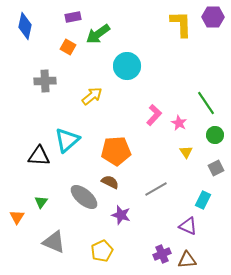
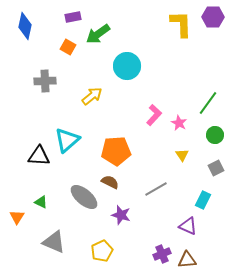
green line: moved 2 px right; rotated 70 degrees clockwise
yellow triangle: moved 4 px left, 3 px down
green triangle: rotated 40 degrees counterclockwise
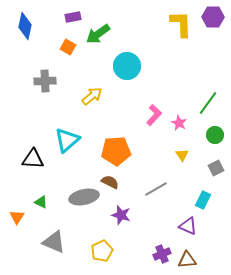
black triangle: moved 6 px left, 3 px down
gray ellipse: rotated 52 degrees counterclockwise
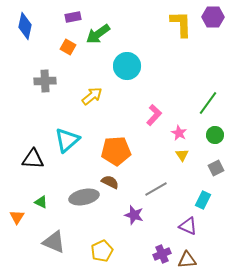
pink star: moved 10 px down
purple star: moved 13 px right
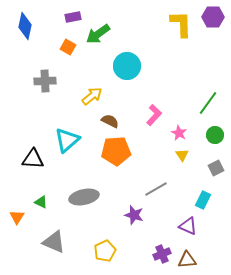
brown semicircle: moved 61 px up
yellow pentagon: moved 3 px right
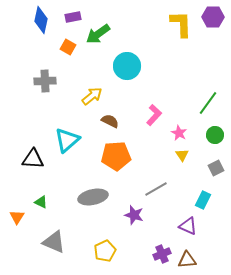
blue diamond: moved 16 px right, 6 px up
orange pentagon: moved 5 px down
gray ellipse: moved 9 px right
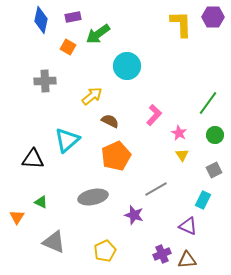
orange pentagon: rotated 20 degrees counterclockwise
gray square: moved 2 px left, 2 px down
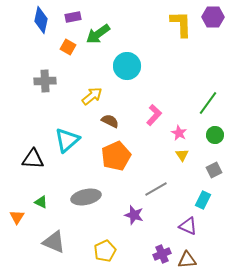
gray ellipse: moved 7 px left
